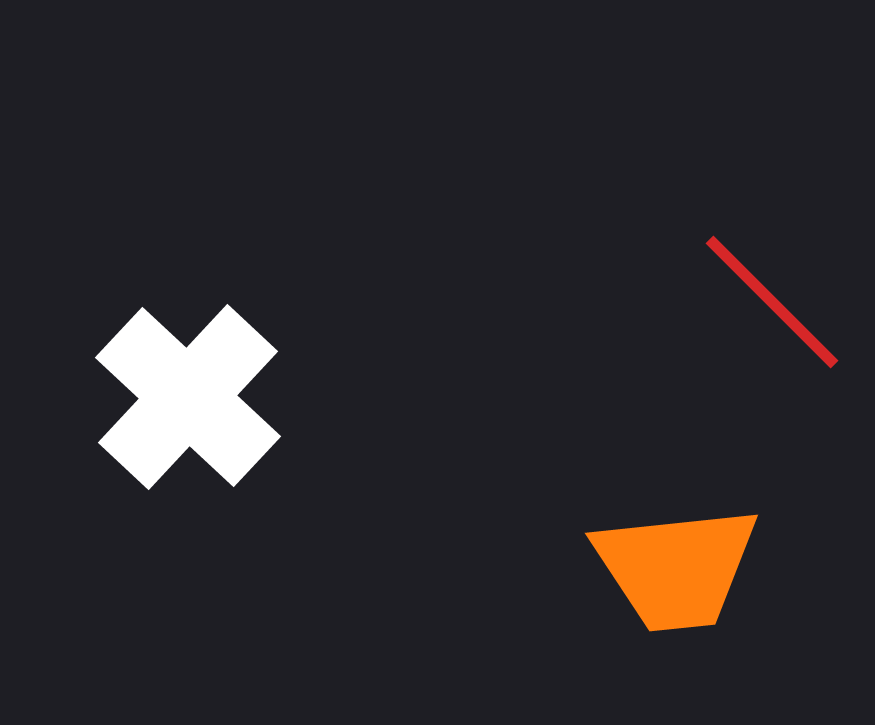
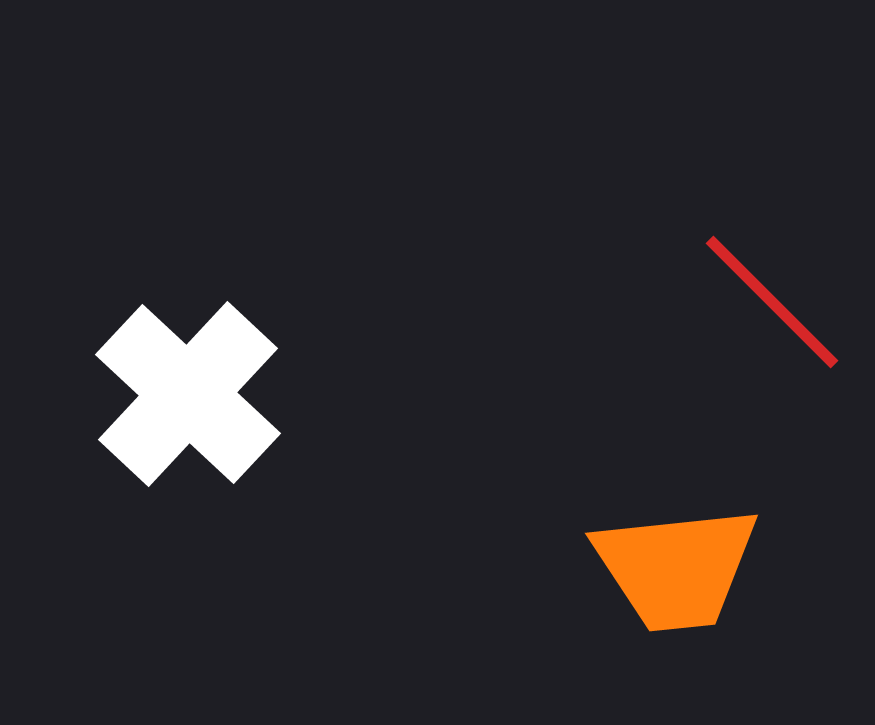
white cross: moved 3 px up
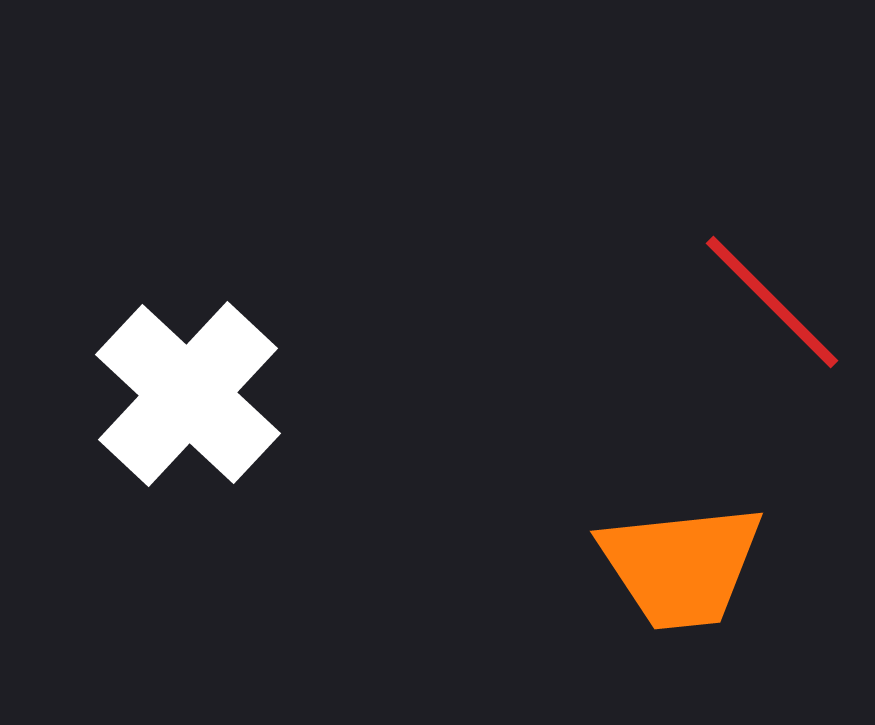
orange trapezoid: moved 5 px right, 2 px up
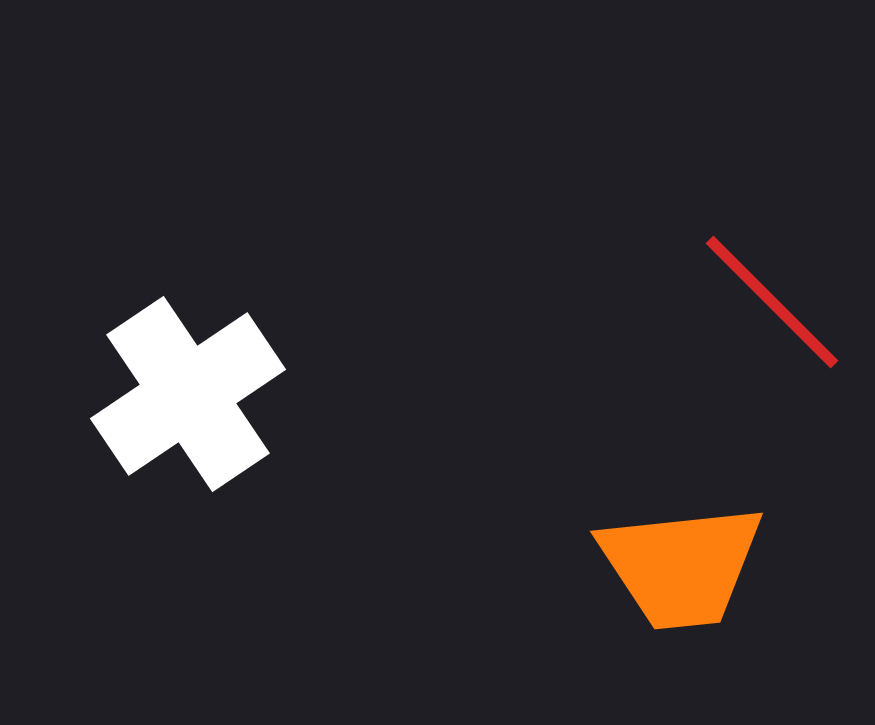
white cross: rotated 13 degrees clockwise
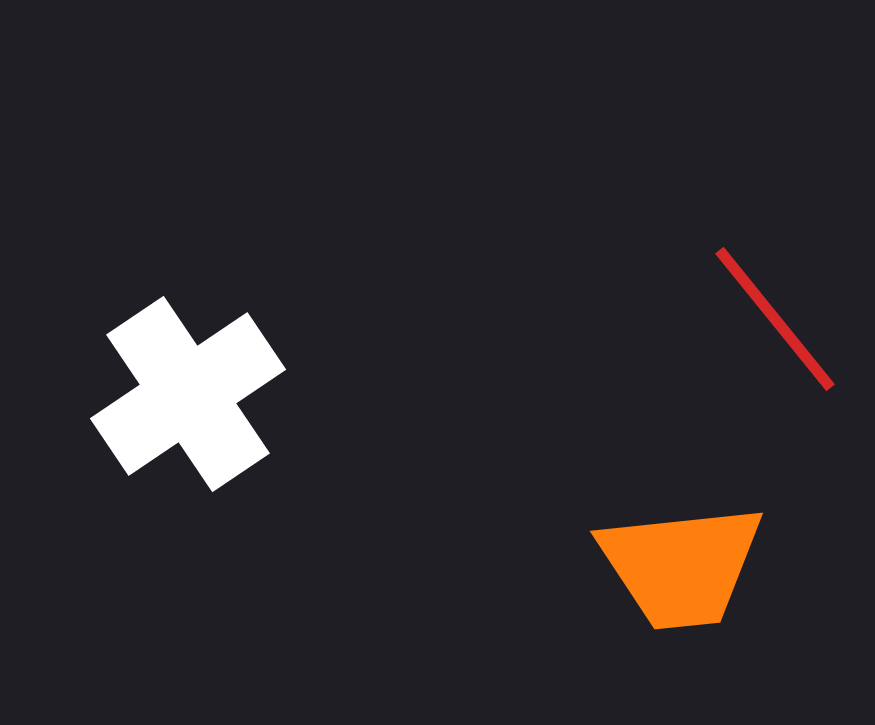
red line: moved 3 px right, 17 px down; rotated 6 degrees clockwise
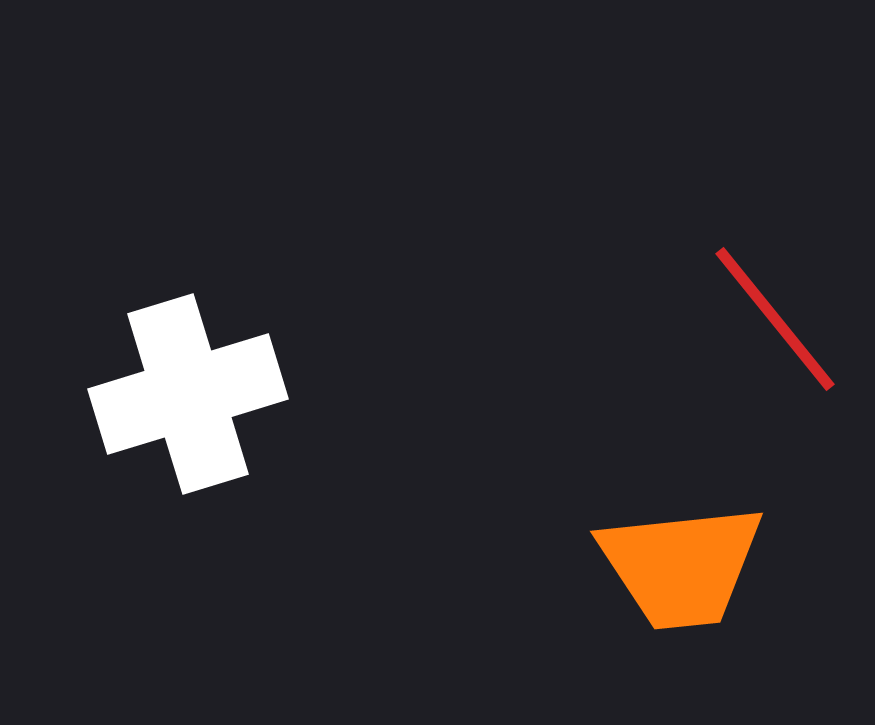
white cross: rotated 17 degrees clockwise
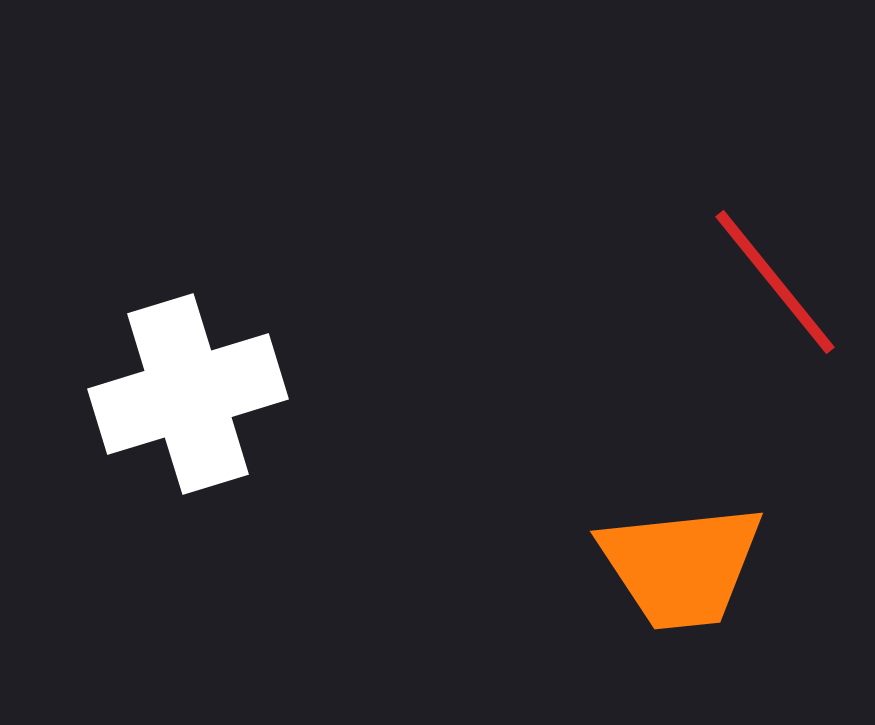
red line: moved 37 px up
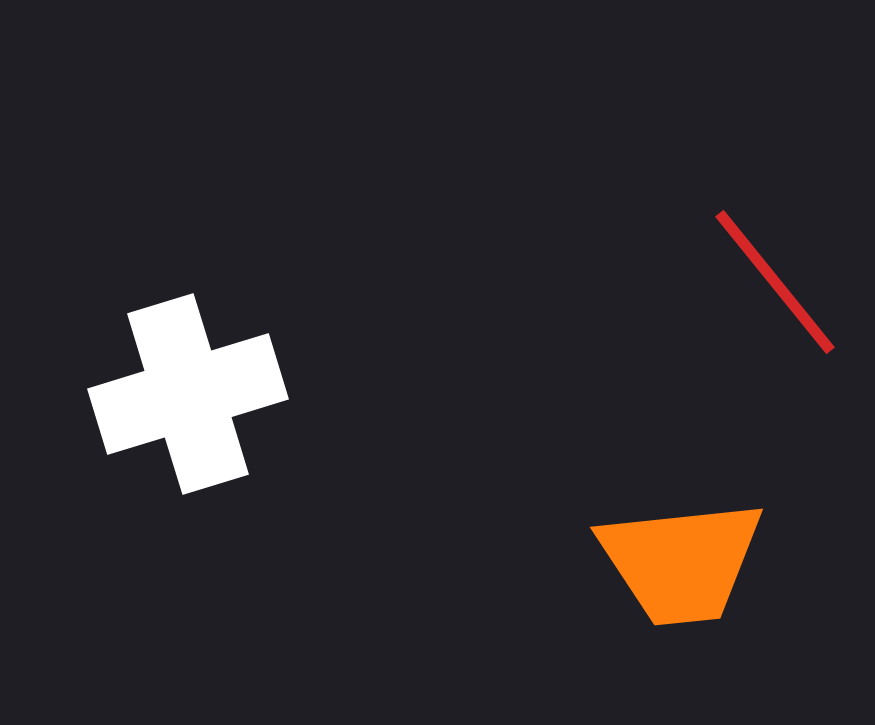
orange trapezoid: moved 4 px up
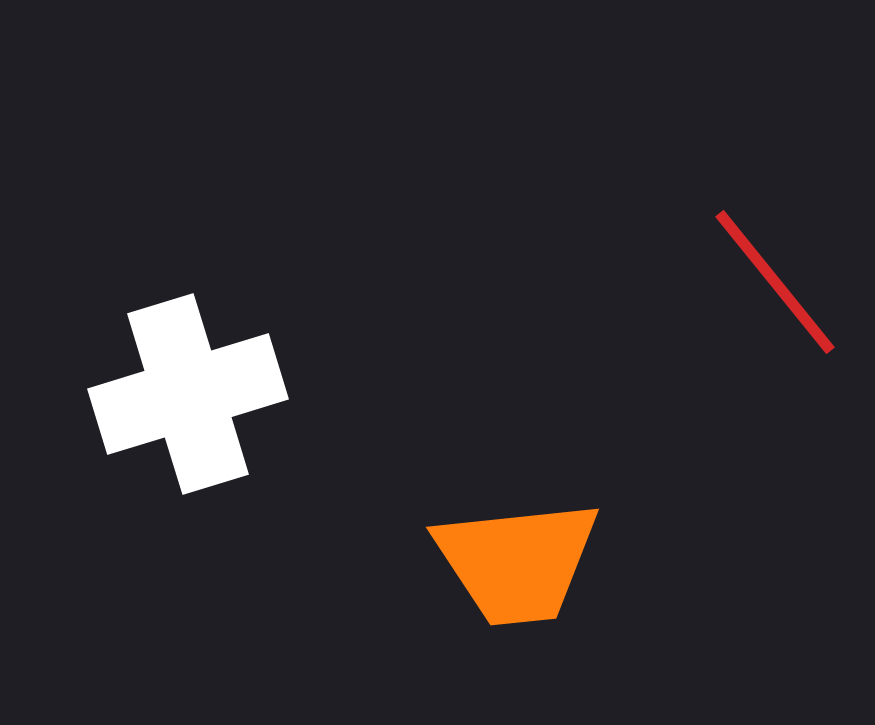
orange trapezoid: moved 164 px left
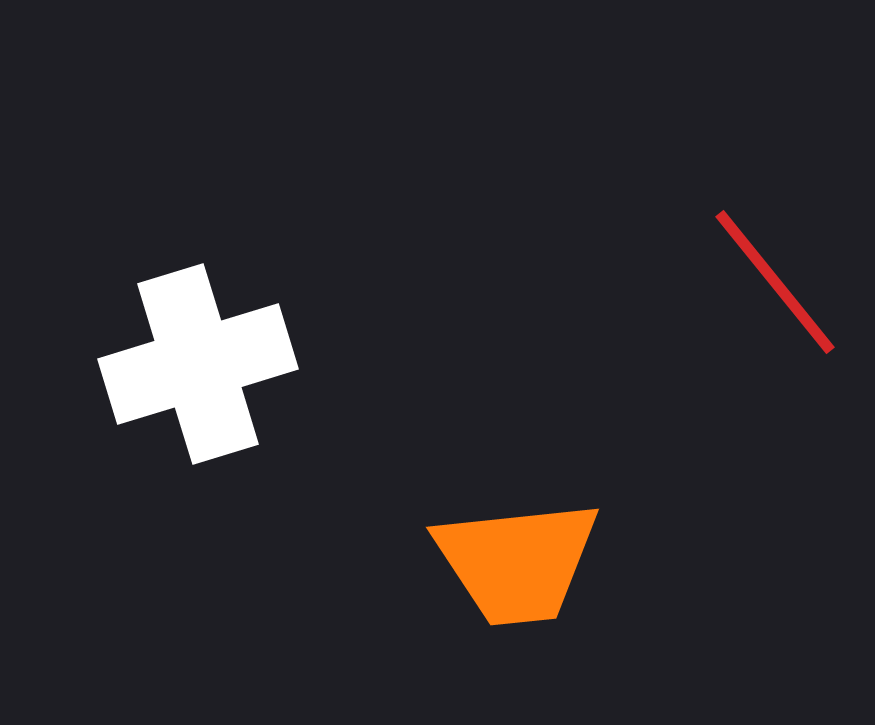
white cross: moved 10 px right, 30 px up
